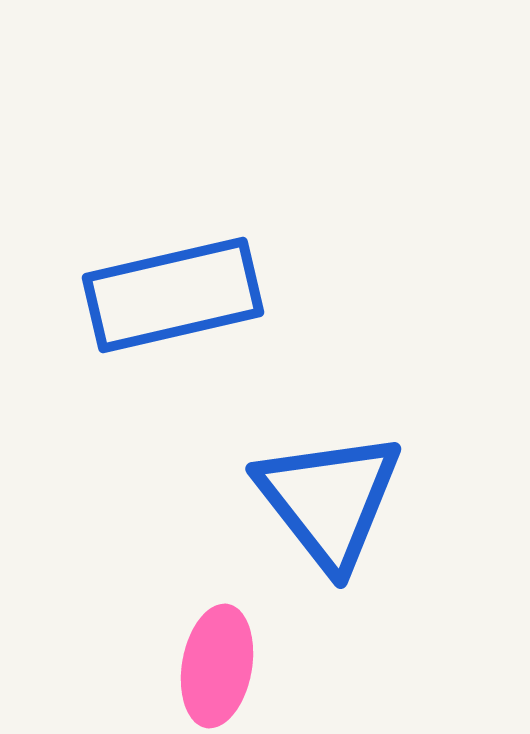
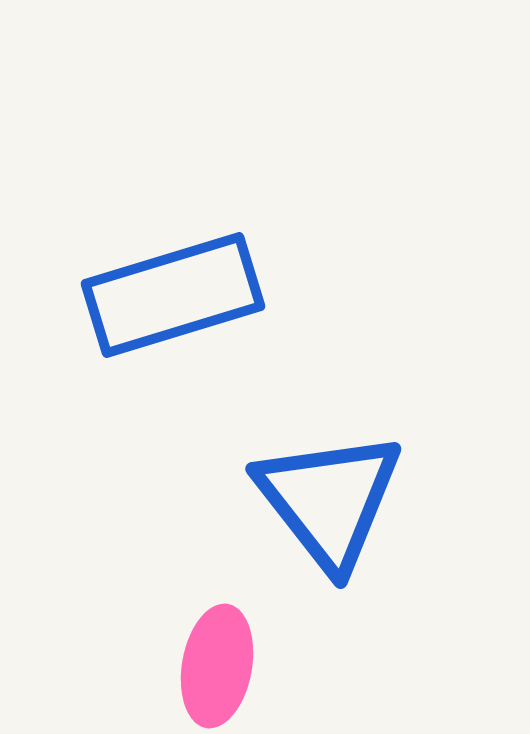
blue rectangle: rotated 4 degrees counterclockwise
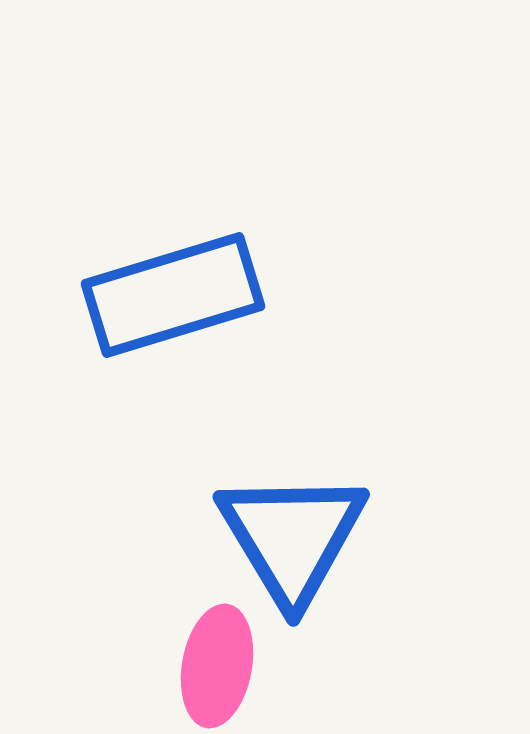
blue triangle: moved 37 px left, 37 px down; rotated 7 degrees clockwise
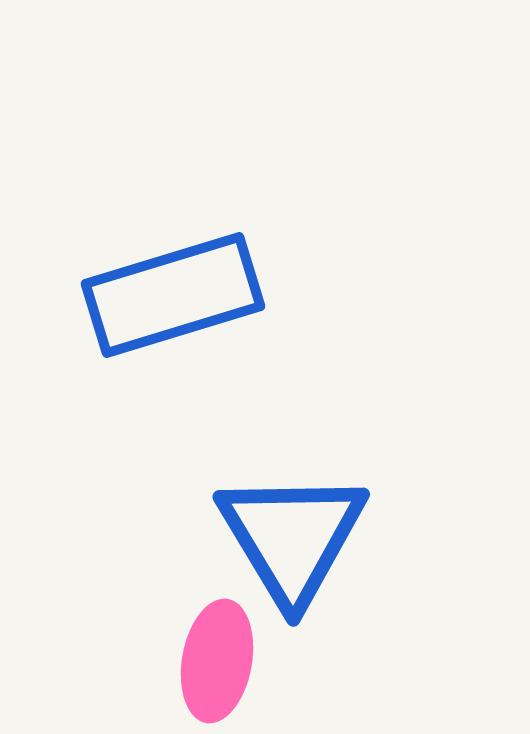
pink ellipse: moved 5 px up
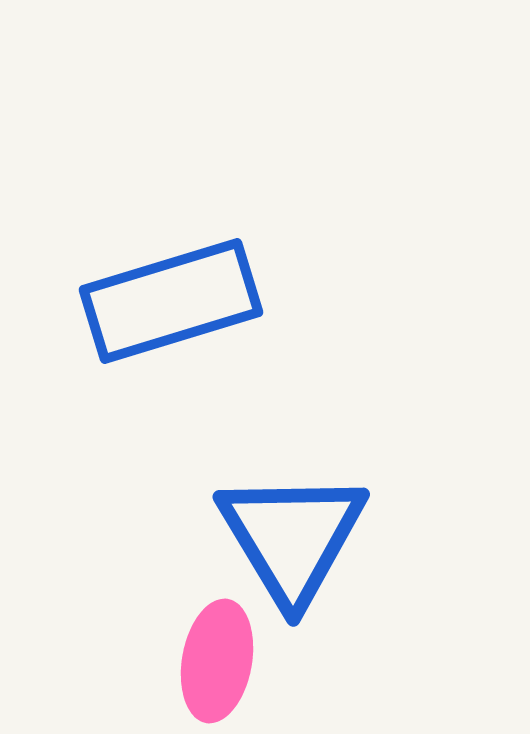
blue rectangle: moved 2 px left, 6 px down
